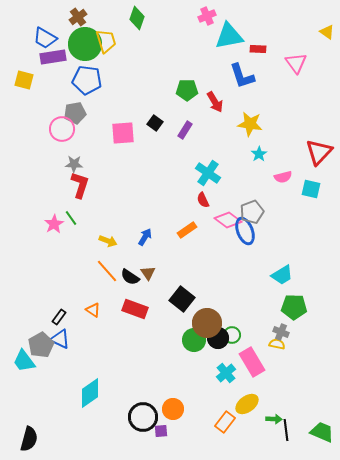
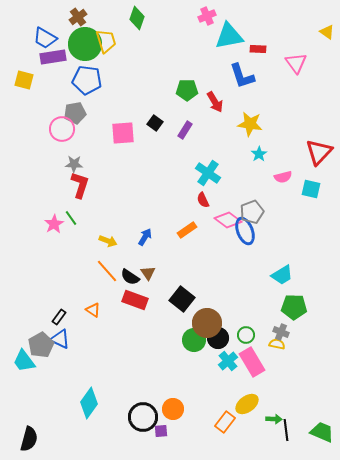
red rectangle at (135, 309): moved 9 px up
green circle at (232, 335): moved 14 px right
cyan cross at (226, 373): moved 2 px right, 12 px up
cyan diamond at (90, 393): moved 1 px left, 10 px down; rotated 20 degrees counterclockwise
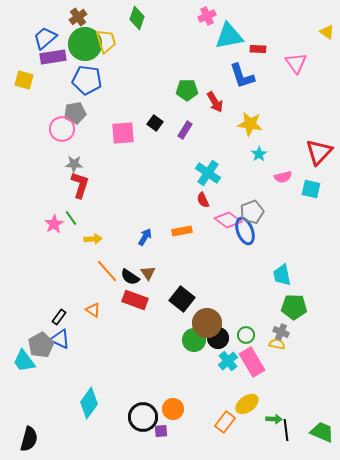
blue trapezoid at (45, 38): rotated 110 degrees clockwise
orange rectangle at (187, 230): moved 5 px left, 1 px down; rotated 24 degrees clockwise
yellow arrow at (108, 241): moved 15 px left, 2 px up; rotated 24 degrees counterclockwise
cyan trapezoid at (282, 275): rotated 110 degrees clockwise
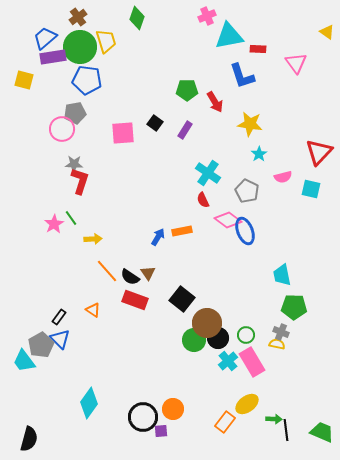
green circle at (85, 44): moved 5 px left, 3 px down
red L-shape at (80, 185): moved 4 px up
gray pentagon at (252, 212): moved 5 px left, 21 px up; rotated 25 degrees counterclockwise
blue arrow at (145, 237): moved 13 px right
blue triangle at (60, 339): rotated 20 degrees clockwise
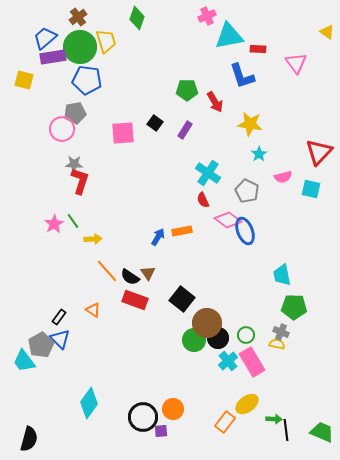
green line at (71, 218): moved 2 px right, 3 px down
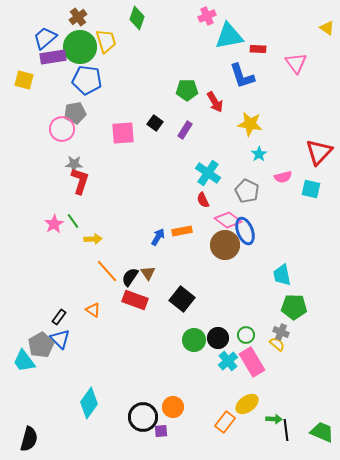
yellow triangle at (327, 32): moved 4 px up
black semicircle at (130, 277): rotated 90 degrees clockwise
brown circle at (207, 323): moved 18 px right, 78 px up
yellow semicircle at (277, 344): rotated 28 degrees clockwise
orange circle at (173, 409): moved 2 px up
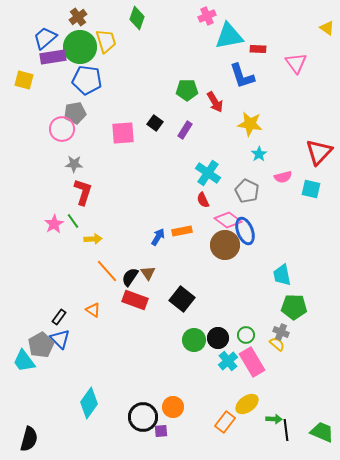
red L-shape at (80, 181): moved 3 px right, 11 px down
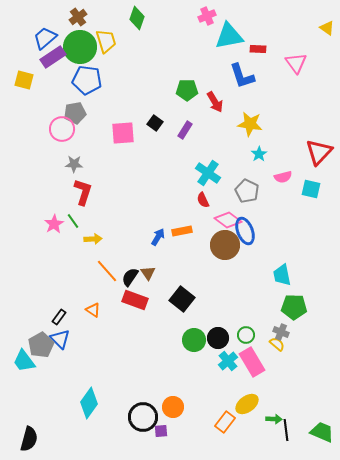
purple rectangle at (53, 57): rotated 25 degrees counterclockwise
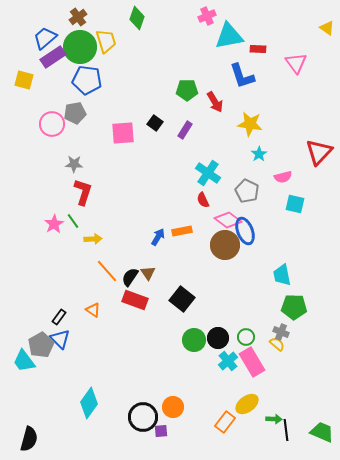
pink circle at (62, 129): moved 10 px left, 5 px up
cyan square at (311, 189): moved 16 px left, 15 px down
green circle at (246, 335): moved 2 px down
